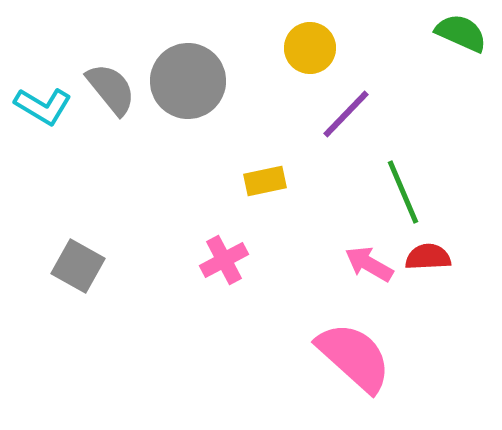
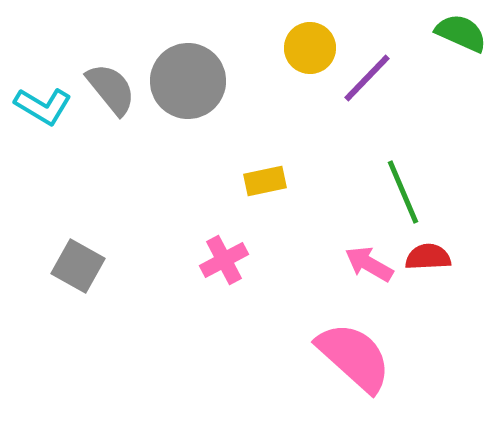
purple line: moved 21 px right, 36 px up
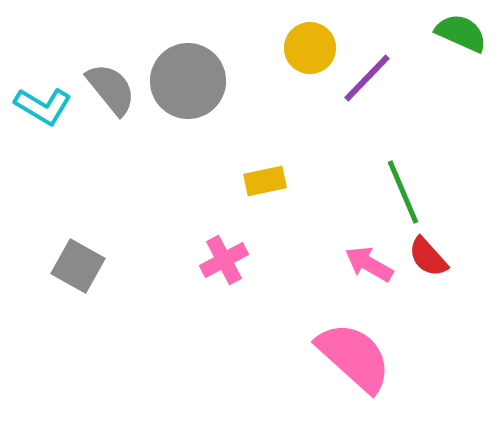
red semicircle: rotated 129 degrees counterclockwise
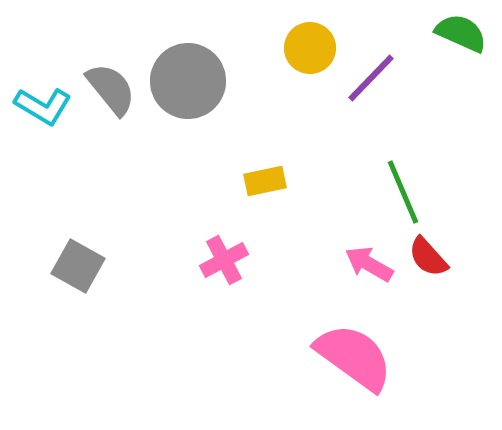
purple line: moved 4 px right
pink semicircle: rotated 6 degrees counterclockwise
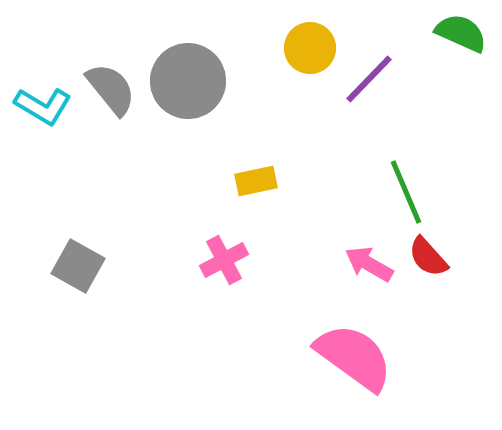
purple line: moved 2 px left, 1 px down
yellow rectangle: moved 9 px left
green line: moved 3 px right
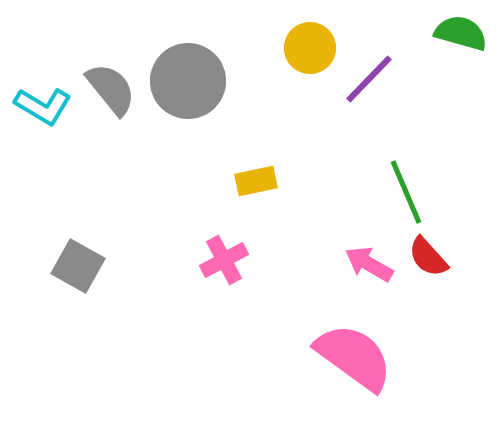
green semicircle: rotated 8 degrees counterclockwise
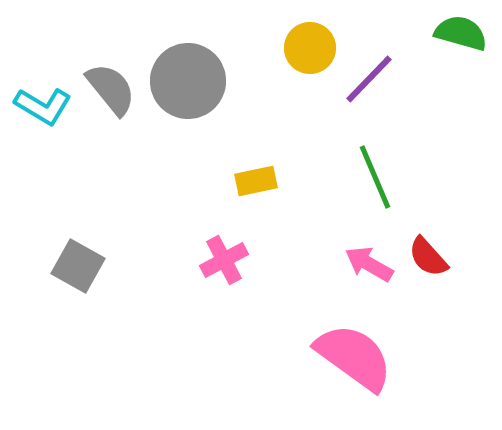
green line: moved 31 px left, 15 px up
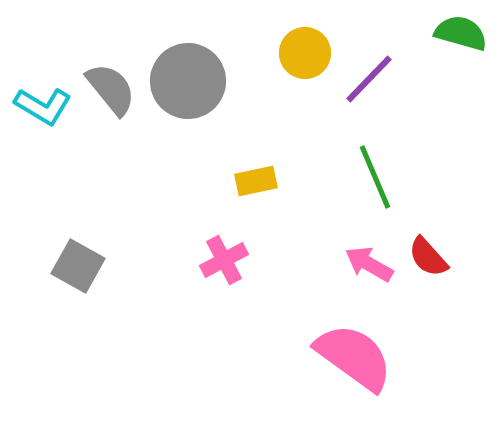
yellow circle: moved 5 px left, 5 px down
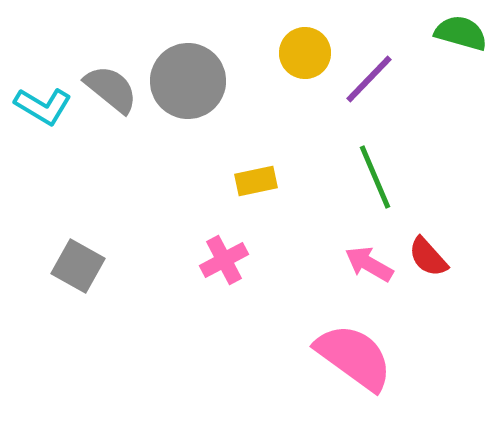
gray semicircle: rotated 12 degrees counterclockwise
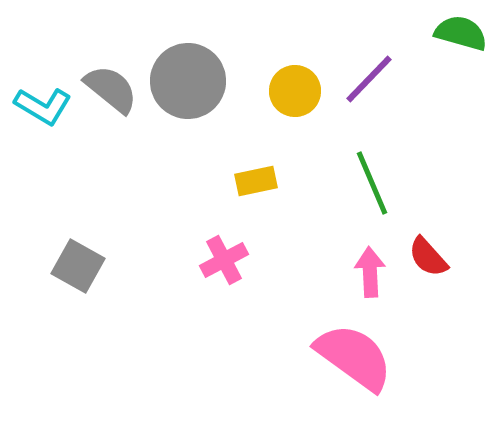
yellow circle: moved 10 px left, 38 px down
green line: moved 3 px left, 6 px down
pink arrow: moved 1 px right, 8 px down; rotated 57 degrees clockwise
